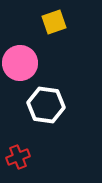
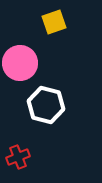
white hexagon: rotated 6 degrees clockwise
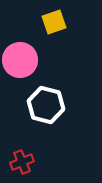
pink circle: moved 3 px up
red cross: moved 4 px right, 5 px down
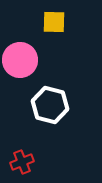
yellow square: rotated 20 degrees clockwise
white hexagon: moved 4 px right
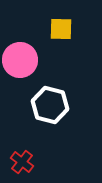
yellow square: moved 7 px right, 7 px down
red cross: rotated 30 degrees counterclockwise
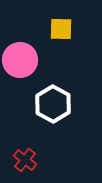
white hexagon: moved 3 px right, 1 px up; rotated 15 degrees clockwise
red cross: moved 3 px right, 2 px up
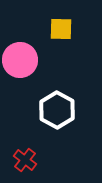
white hexagon: moved 4 px right, 6 px down
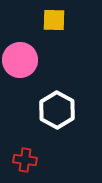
yellow square: moved 7 px left, 9 px up
red cross: rotated 30 degrees counterclockwise
